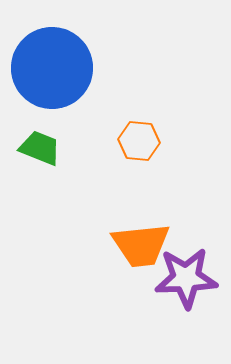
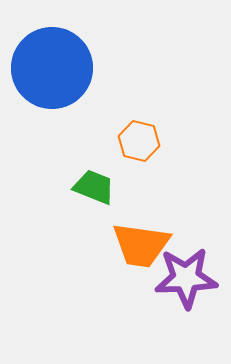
orange hexagon: rotated 9 degrees clockwise
green trapezoid: moved 54 px right, 39 px down
orange trapezoid: rotated 14 degrees clockwise
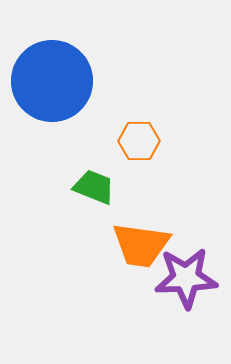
blue circle: moved 13 px down
orange hexagon: rotated 15 degrees counterclockwise
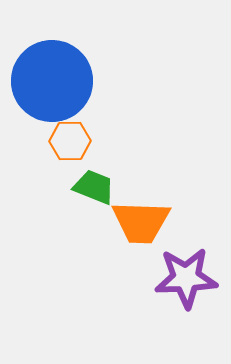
orange hexagon: moved 69 px left
orange trapezoid: moved 23 px up; rotated 6 degrees counterclockwise
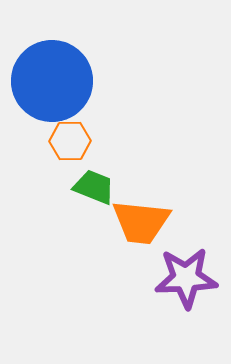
orange trapezoid: rotated 4 degrees clockwise
